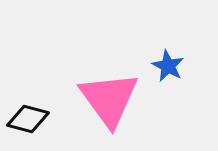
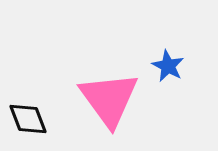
black diamond: rotated 54 degrees clockwise
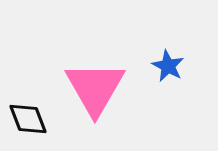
pink triangle: moved 14 px left, 11 px up; rotated 6 degrees clockwise
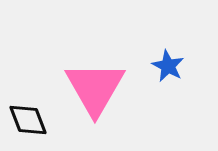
black diamond: moved 1 px down
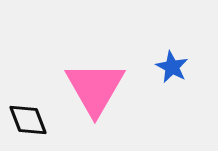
blue star: moved 4 px right, 1 px down
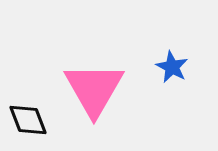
pink triangle: moved 1 px left, 1 px down
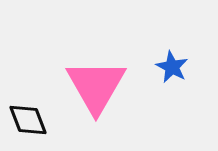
pink triangle: moved 2 px right, 3 px up
